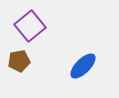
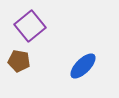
brown pentagon: rotated 20 degrees clockwise
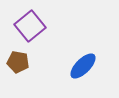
brown pentagon: moved 1 px left, 1 px down
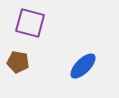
purple square: moved 3 px up; rotated 36 degrees counterclockwise
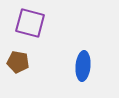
blue ellipse: rotated 40 degrees counterclockwise
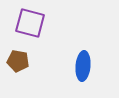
brown pentagon: moved 1 px up
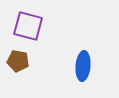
purple square: moved 2 px left, 3 px down
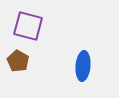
brown pentagon: rotated 20 degrees clockwise
